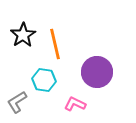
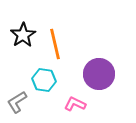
purple circle: moved 2 px right, 2 px down
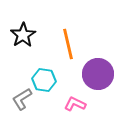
orange line: moved 13 px right
purple circle: moved 1 px left
gray L-shape: moved 5 px right, 3 px up
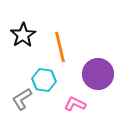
orange line: moved 8 px left, 3 px down
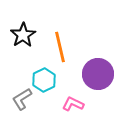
cyan hexagon: rotated 25 degrees clockwise
pink L-shape: moved 2 px left
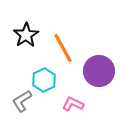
black star: moved 3 px right
orange line: moved 3 px right, 1 px down; rotated 16 degrees counterclockwise
purple circle: moved 1 px right, 3 px up
gray L-shape: moved 2 px down
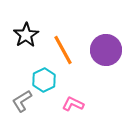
orange line: moved 2 px down
purple circle: moved 7 px right, 21 px up
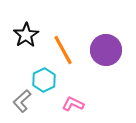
gray L-shape: rotated 10 degrees counterclockwise
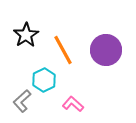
pink L-shape: rotated 15 degrees clockwise
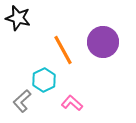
black star: moved 8 px left, 17 px up; rotated 25 degrees counterclockwise
purple circle: moved 3 px left, 8 px up
pink L-shape: moved 1 px left, 1 px up
